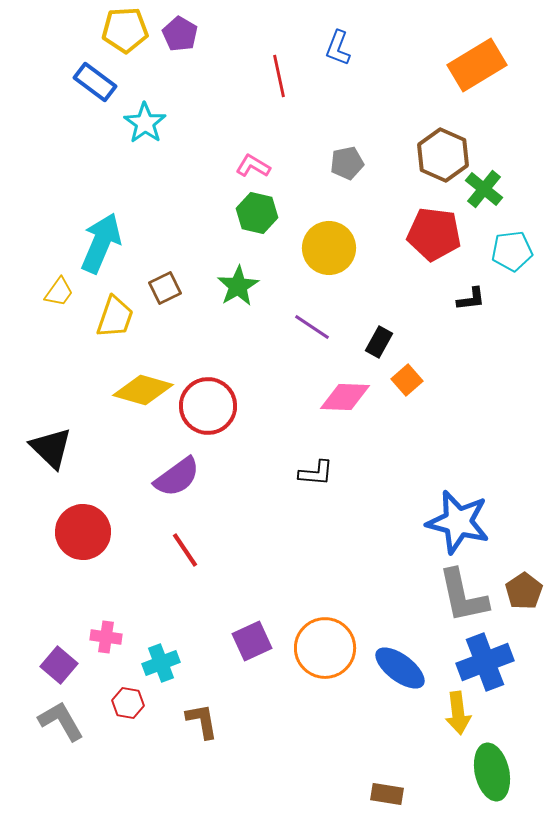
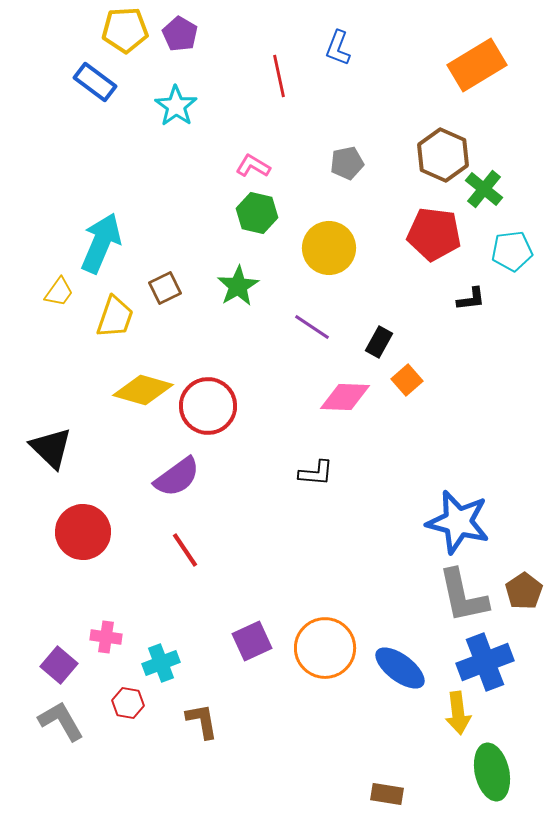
cyan star at (145, 123): moved 31 px right, 17 px up
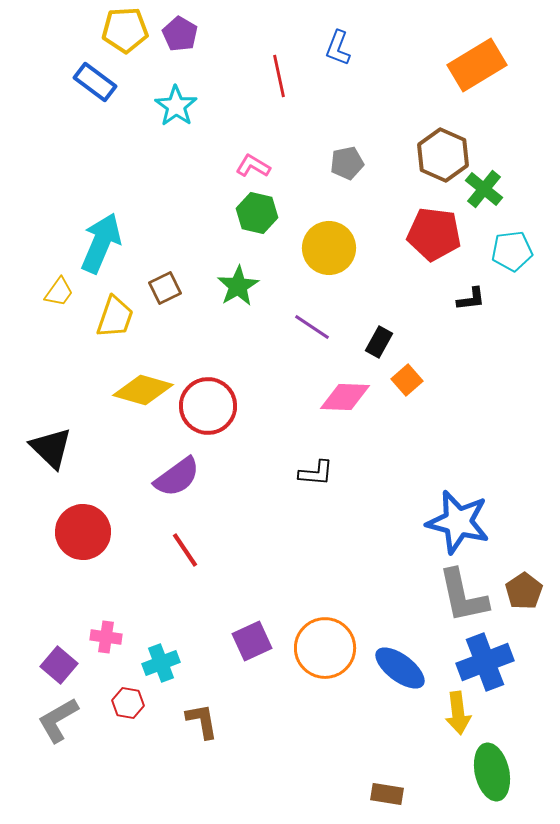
gray L-shape at (61, 721): moved 3 px left, 1 px up; rotated 90 degrees counterclockwise
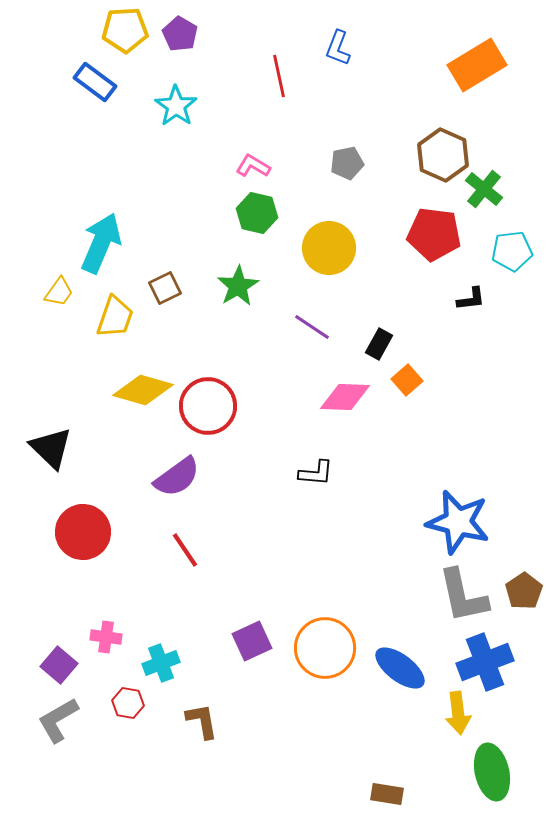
black rectangle at (379, 342): moved 2 px down
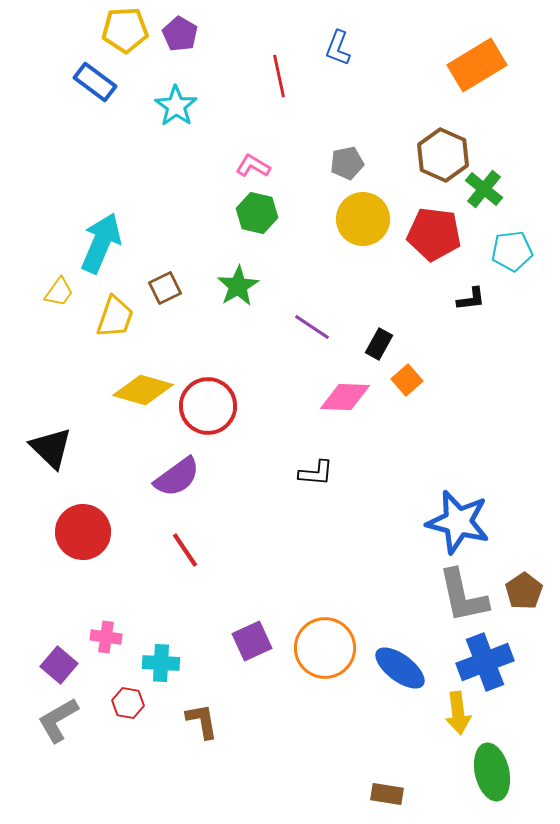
yellow circle at (329, 248): moved 34 px right, 29 px up
cyan cross at (161, 663): rotated 24 degrees clockwise
